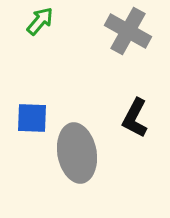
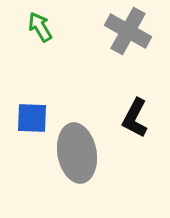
green arrow: moved 6 px down; rotated 72 degrees counterclockwise
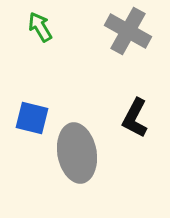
blue square: rotated 12 degrees clockwise
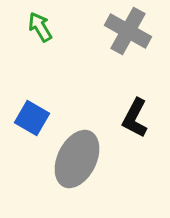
blue square: rotated 16 degrees clockwise
gray ellipse: moved 6 px down; rotated 36 degrees clockwise
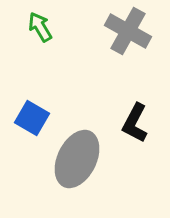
black L-shape: moved 5 px down
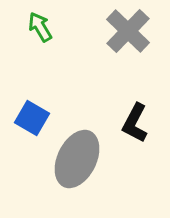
gray cross: rotated 15 degrees clockwise
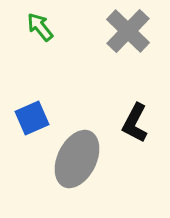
green arrow: rotated 8 degrees counterclockwise
blue square: rotated 36 degrees clockwise
